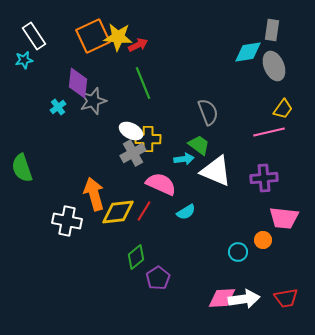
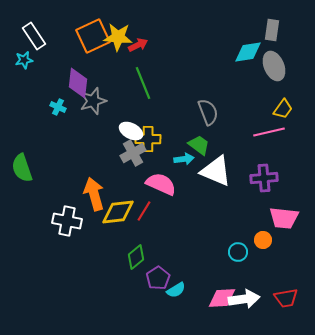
cyan cross: rotated 28 degrees counterclockwise
cyan semicircle: moved 10 px left, 78 px down
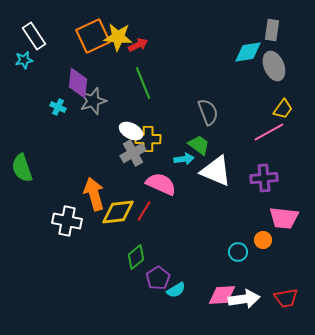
pink line: rotated 16 degrees counterclockwise
pink diamond: moved 3 px up
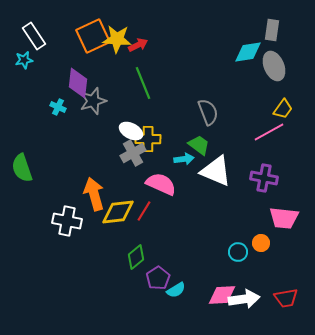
yellow star: moved 1 px left, 2 px down
purple cross: rotated 16 degrees clockwise
orange circle: moved 2 px left, 3 px down
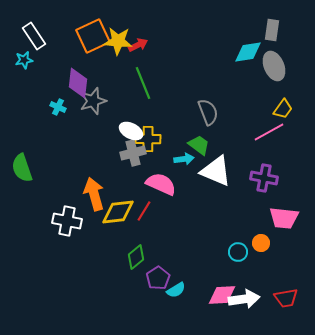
yellow star: moved 1 px right, 2 px down
gray cross: rotated 15 degrees clockwise
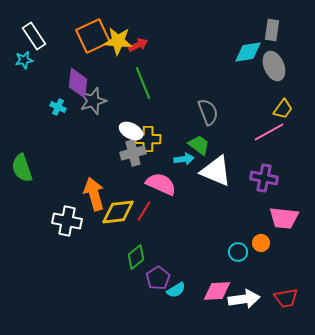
pink diamond: moved 5 px left, 4 px up
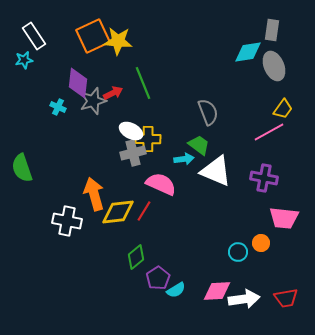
red arrow: moved 25 px left, 48 px down
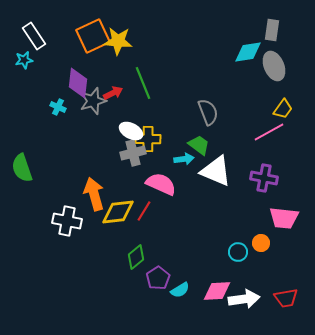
cyan semicircle: moved 4 px right
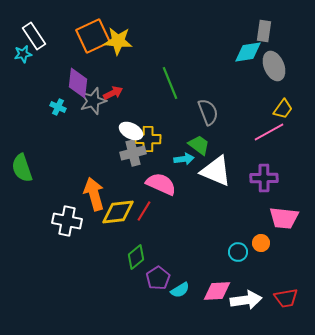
gray rectangle: moved 8 px left, 1 px down
cyan star: moved 1 px left, 6 px up
green line: moved 27 px right
purple cross: rotated 12 degrees counterclockwise
white arrow: moved 2 px right, 1 px down
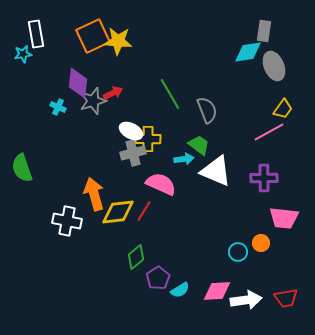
white rectangle: moved 2 px right, 2 px up; rotated 24 degrees clockwise
green line: moved 11 px down; rotated 8 degrees counterclockwise
gray semicircle: moved 1 px left, 2 px up
